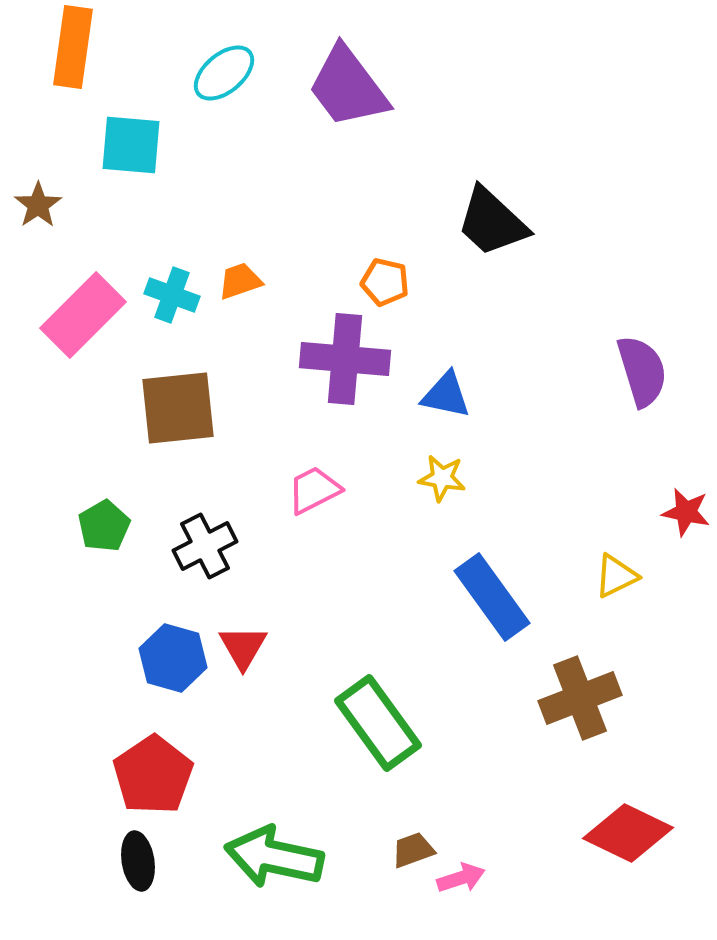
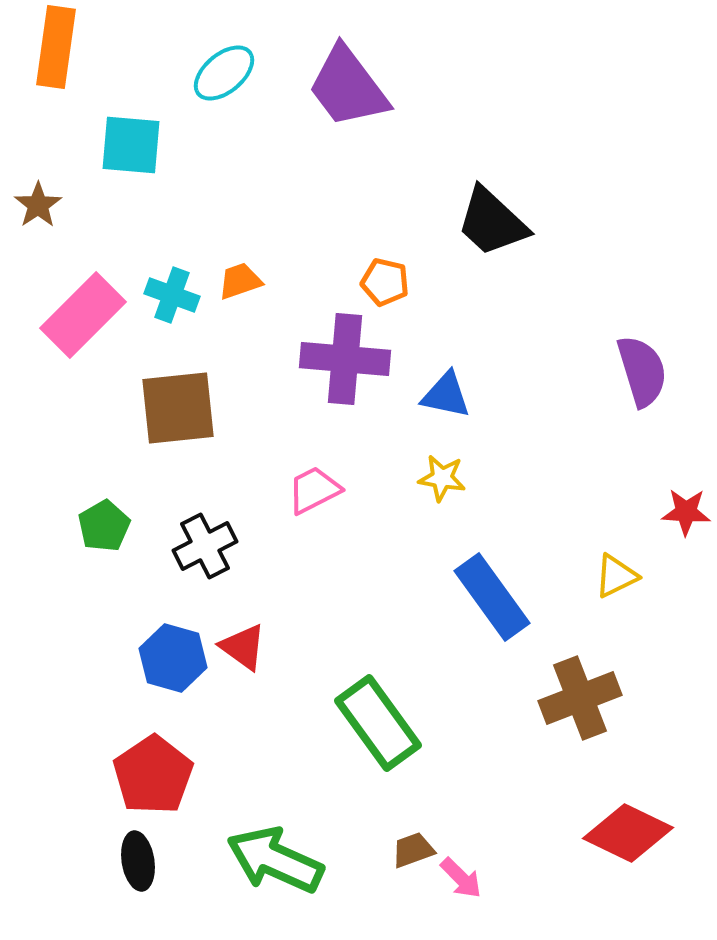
orange rectangle: moved 17 px left
red star: rotated 9 degrees counterclockwise
red triangle: rotated 24 degrees counterclockwise
green arrow: moved 1 px right, 3 px down; rotated 12 degrees clockwise
pink arrow: rotated 63 degrees clockwise
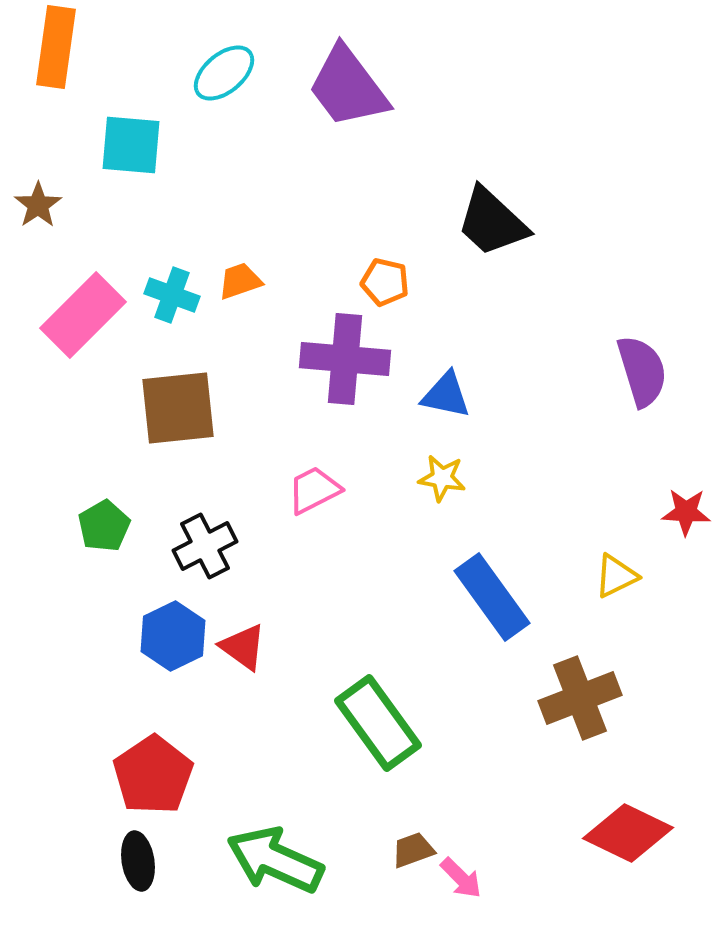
blue hexagon: moved 22 px up; rotated 18 degrees clockwise
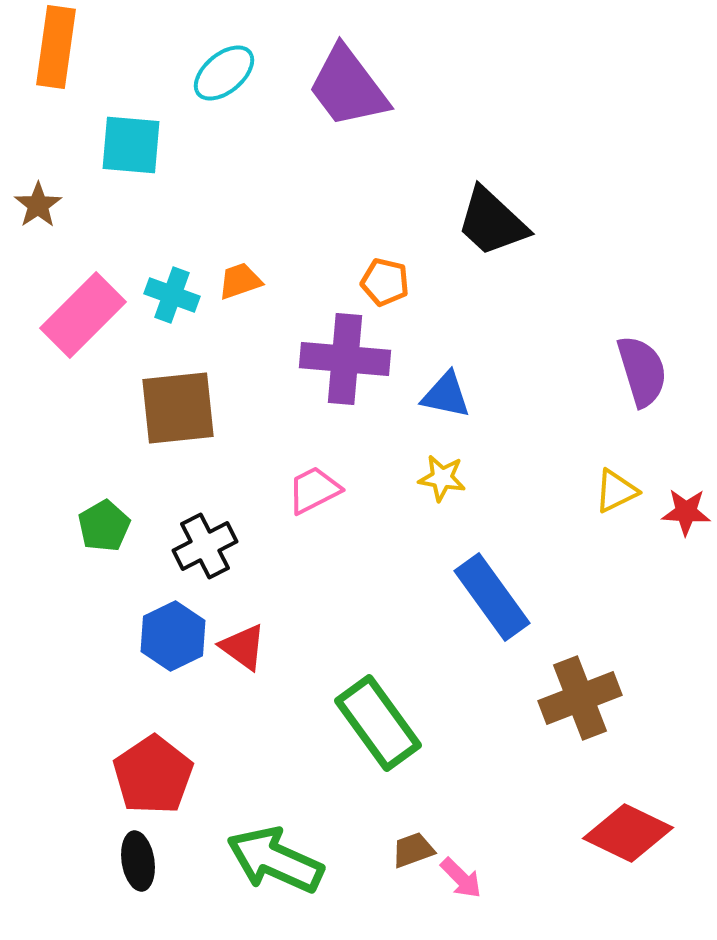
yellow triangle: moved 85 px up
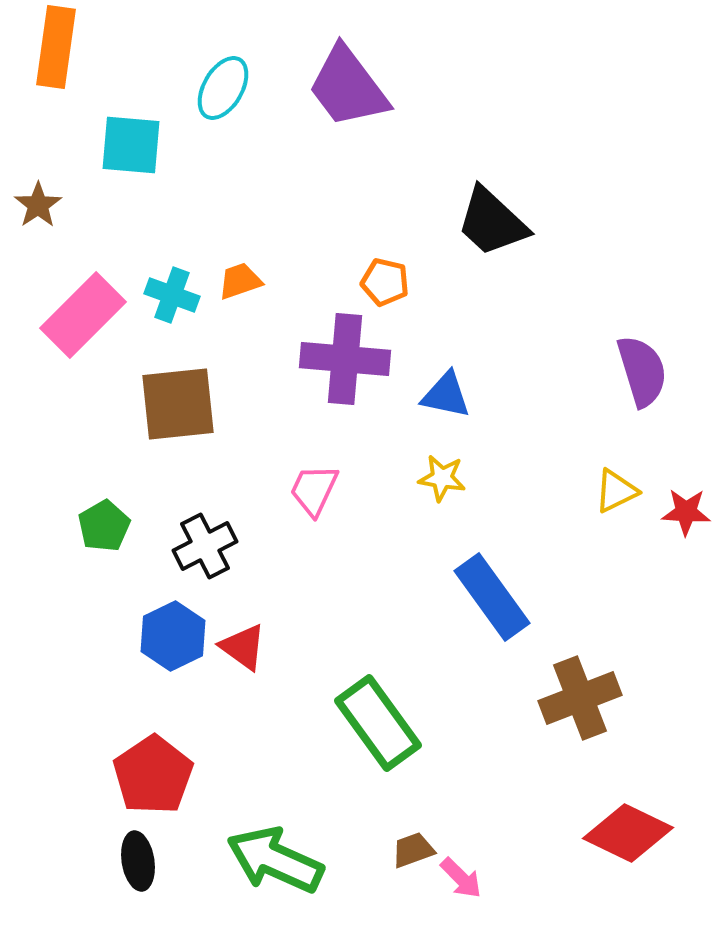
cyan ellipse: moved 1 px left, 15 px down; rotated 20 degrees counterclockwise
brown square: moved 4 px up
pink trapezoid: rotated 38 degrees counterclockwise
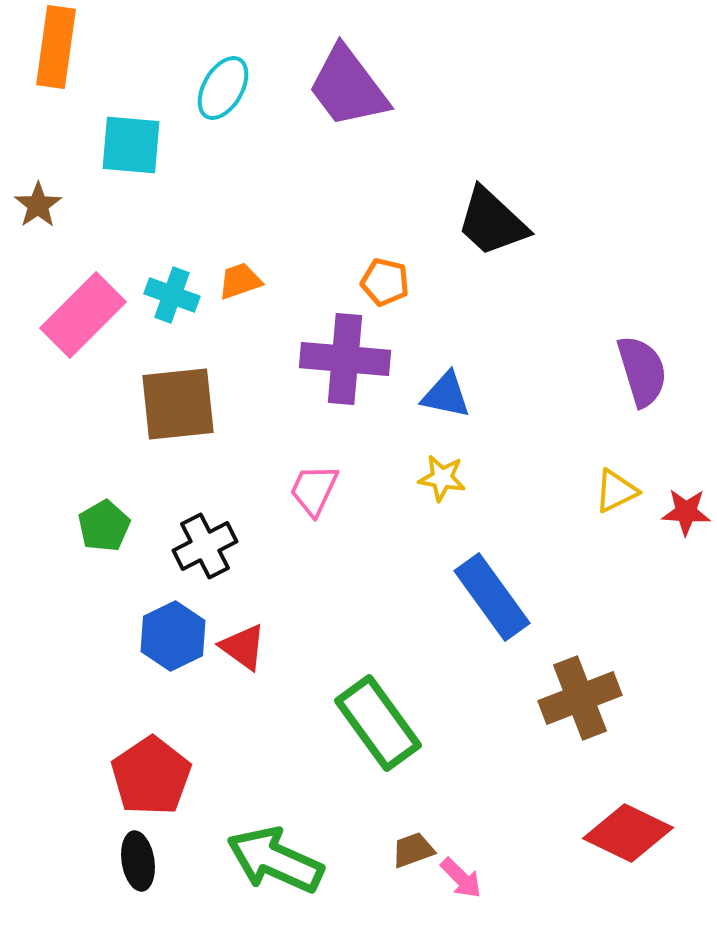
red pentagon: moved 2 px left, 1 px down
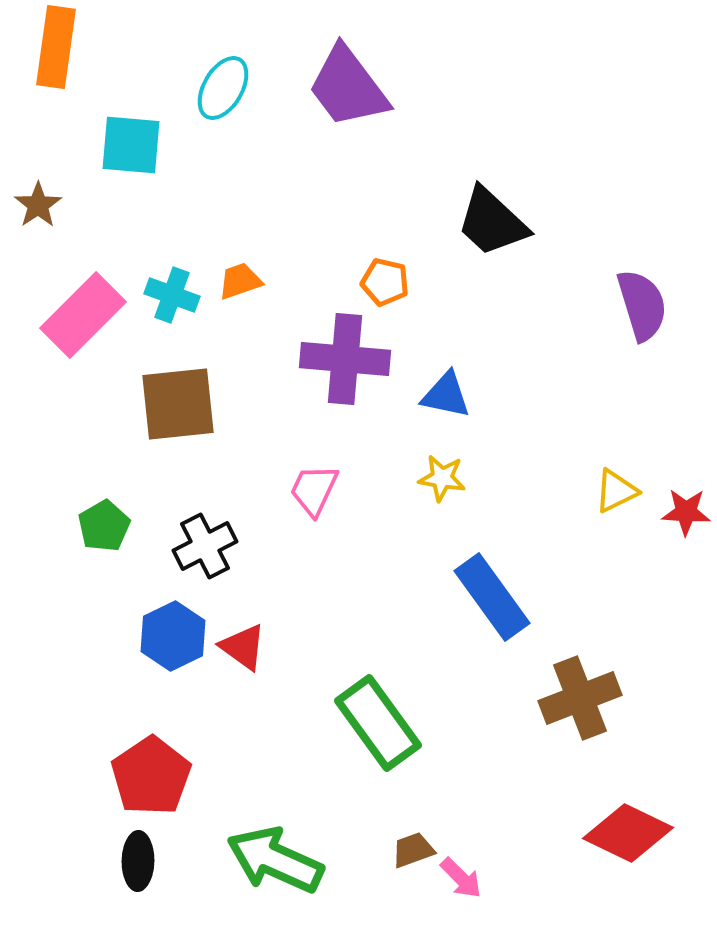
purple semicircle: moved 66 px up
black ellipse: rotated 10 degrees clockwise
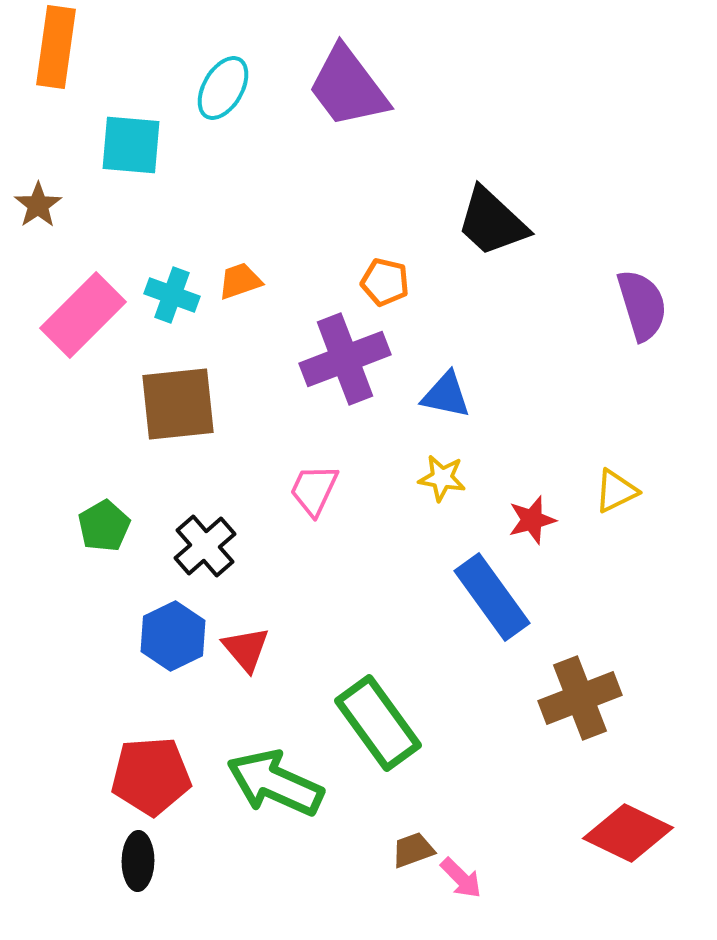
purple cross: rotated 26 degrees counterclockwise
red star: moved 154 px left, 8 px down; rotated 18 degrees counterclockwise
black cross: rotated 14 degrees counterclockwise
red triangle: moved 3 px right, 2 px down; rotated 14 degrees clockwise
red pentagon: rotated 30 degrees clockwise
green arrow: moved 77 px up
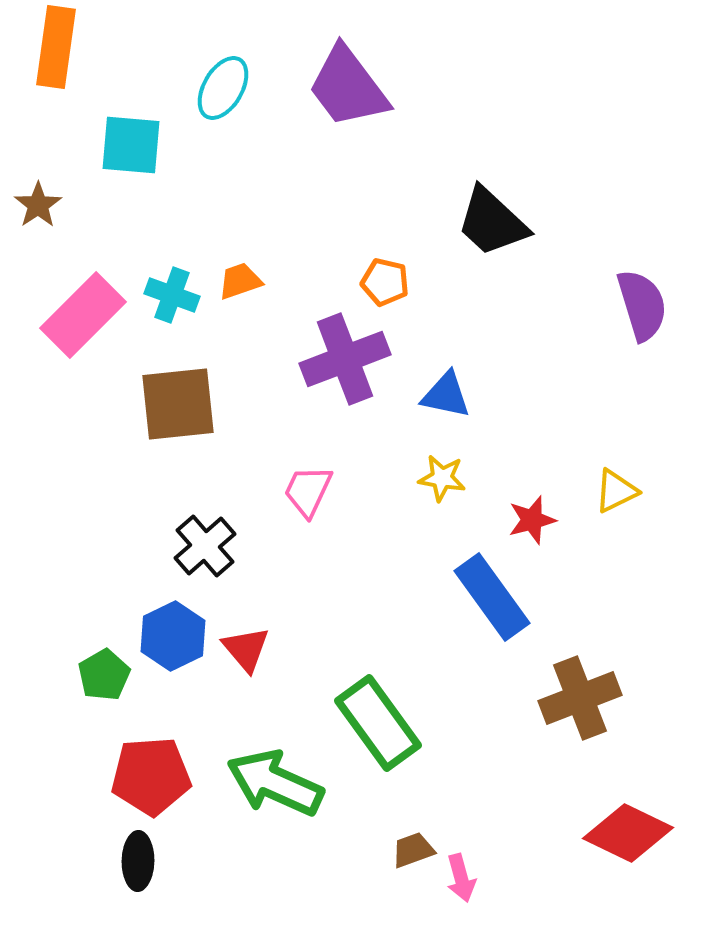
pink trapezoid: moved 6 px left, 1 px down
green pentagon: moved 149 px down
pink arrow: rotated 30 degrees clockwise
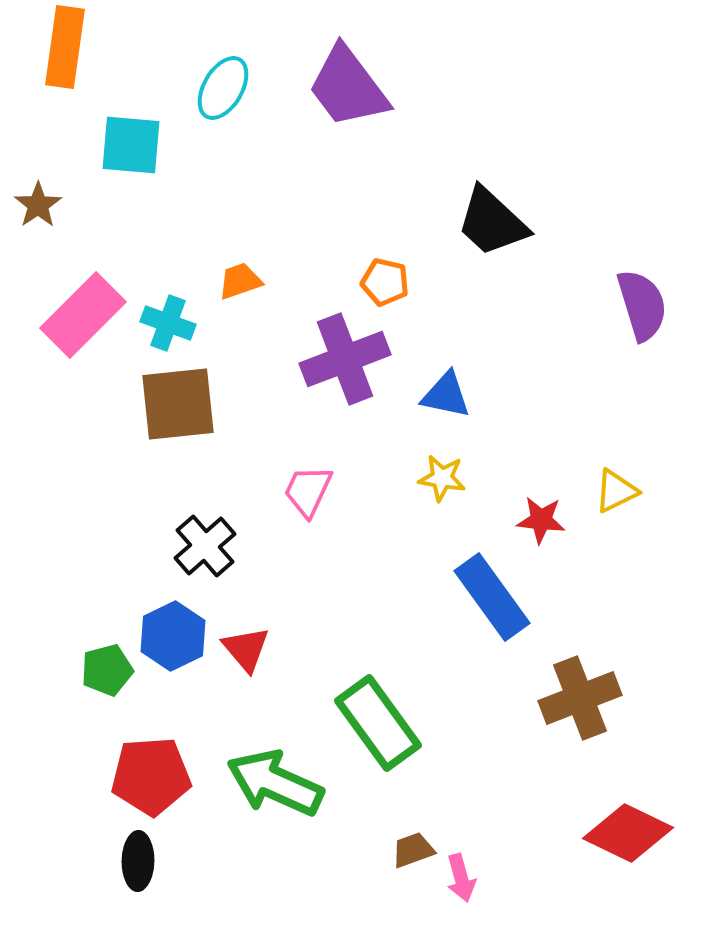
orange rectangle: moved 9 px right
cyan cross: moved 4 px left, 28 px down
red star: moved 9 px right; rotated 21 degrees clockwise
green pentagon: moved 3 px right, 5 px up; rotated 15 degrees clockwise
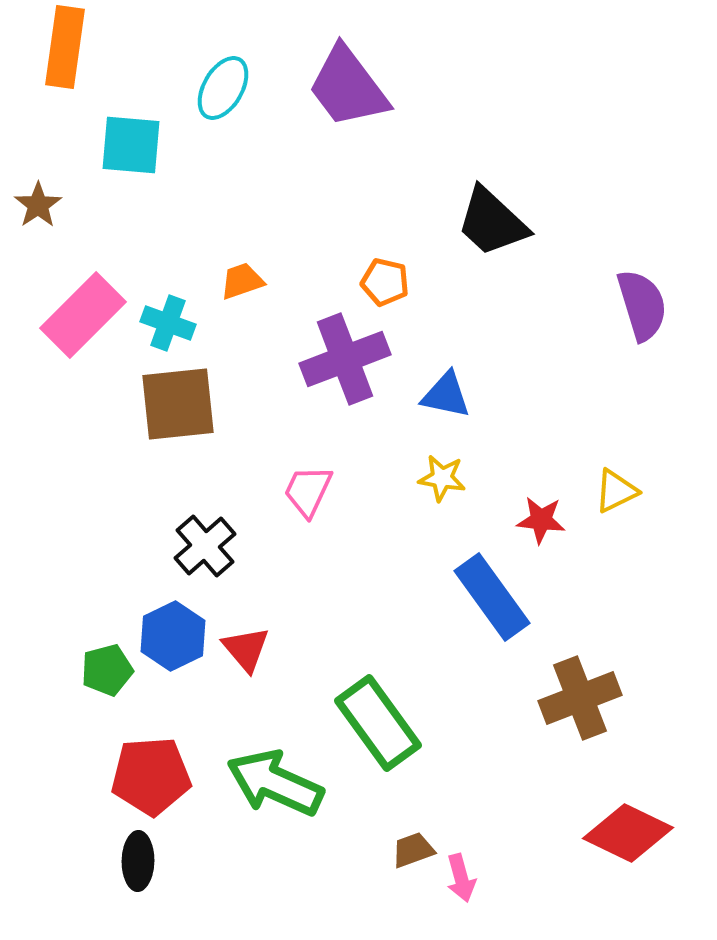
orange trapezoid: moved 2 px right
